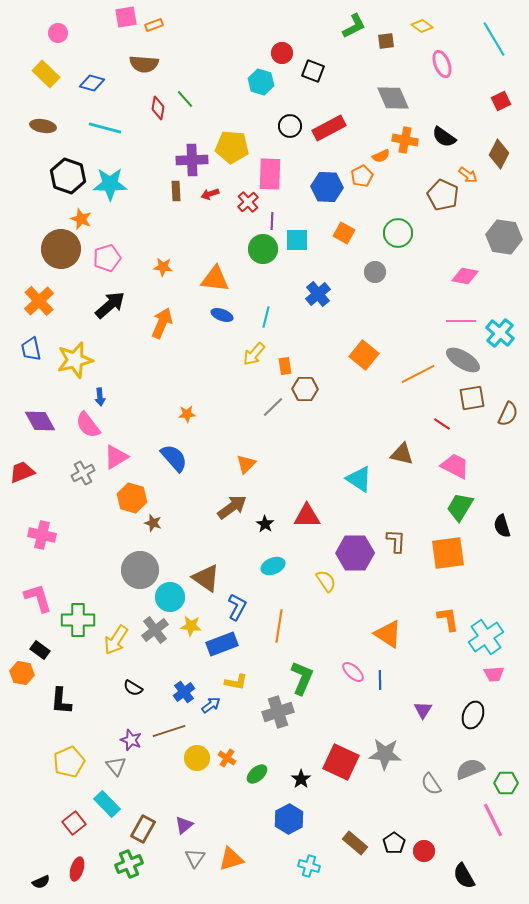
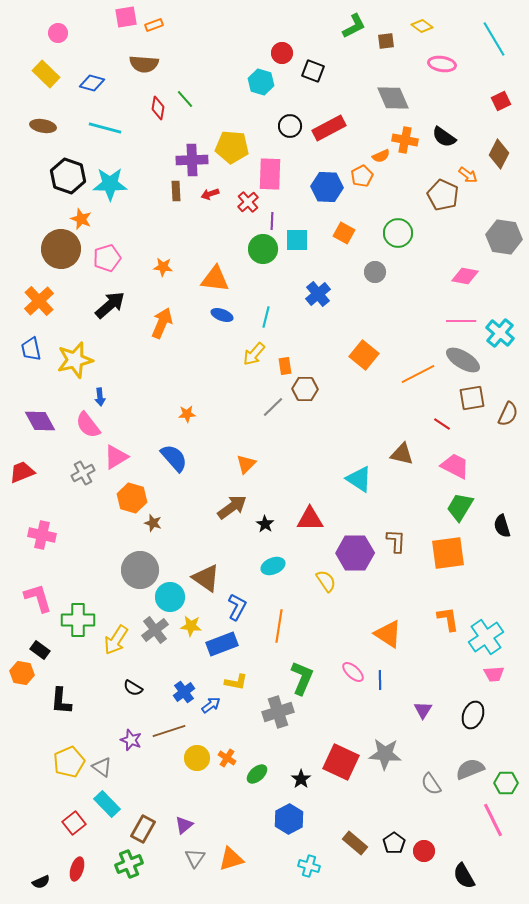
pink ellipse at (442, 64): rotated 60 degrees counterclockwise
red triangle at (307, 516): moved 3 px right, 3 px down
gray triangle at (116, 766): moved 14 px left, 1 px down; rotated 15 degrees counterclockwise
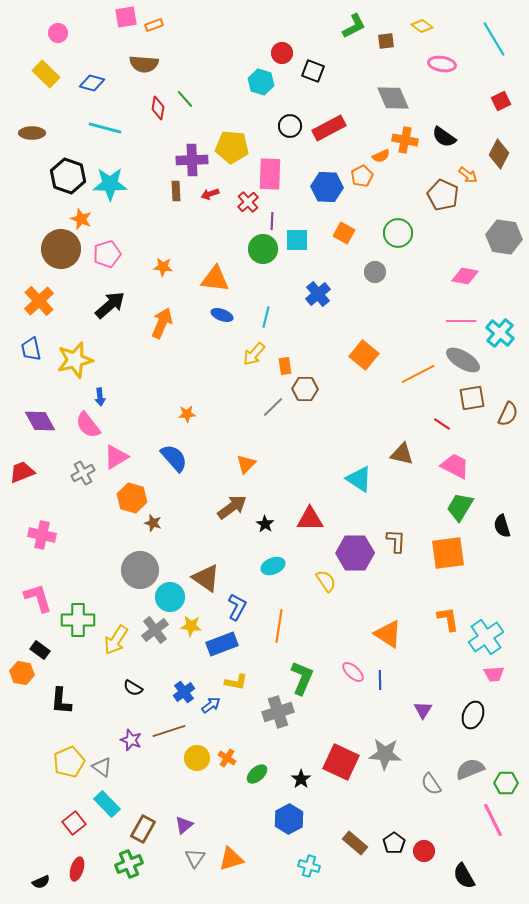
brown ellipse at (43, 126): moved 11 px left, 7 px down; rotated 10 degrees counterclockwise
pink pentagon at (107, 258): moved 4 px up
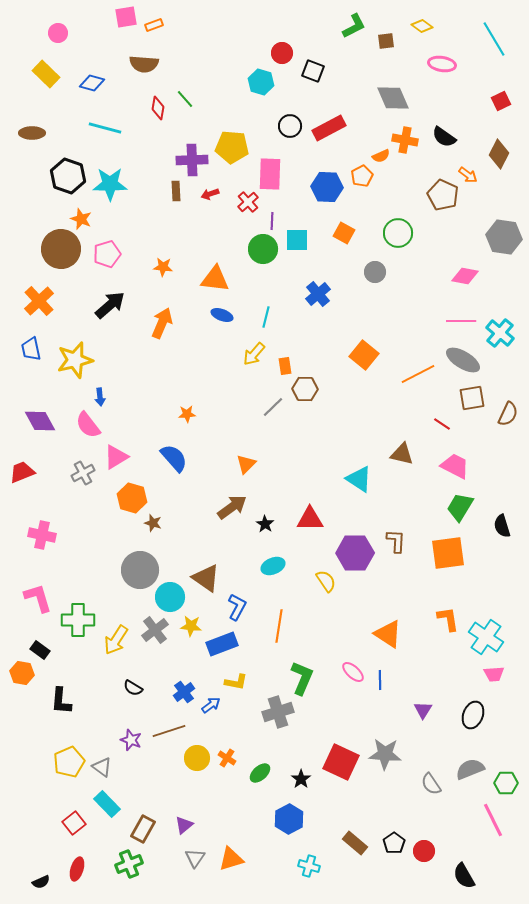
cyan cross at (486, 637): rotated 20 degrees counterclockwise
green ellipse at (257, 774): moved 3 px right, 1 px up
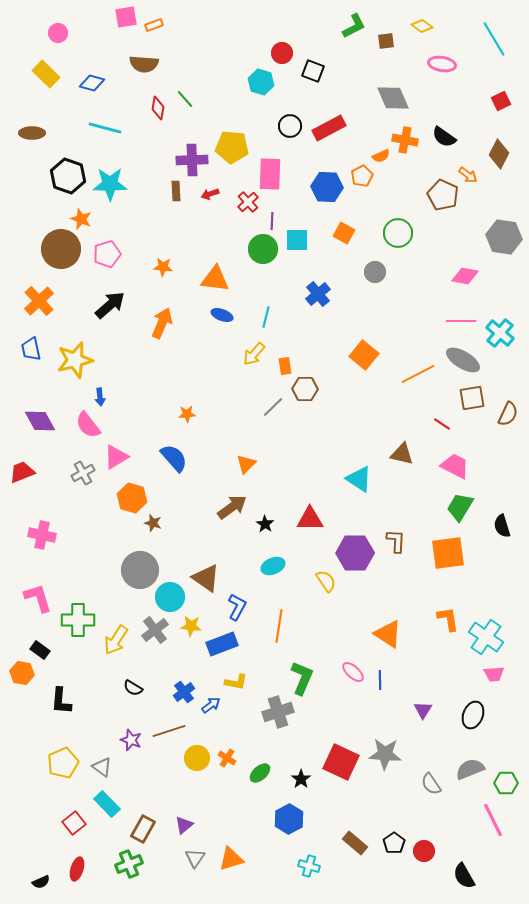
yellow pentagon at (69, 762): moved 6 px left, 1 px down
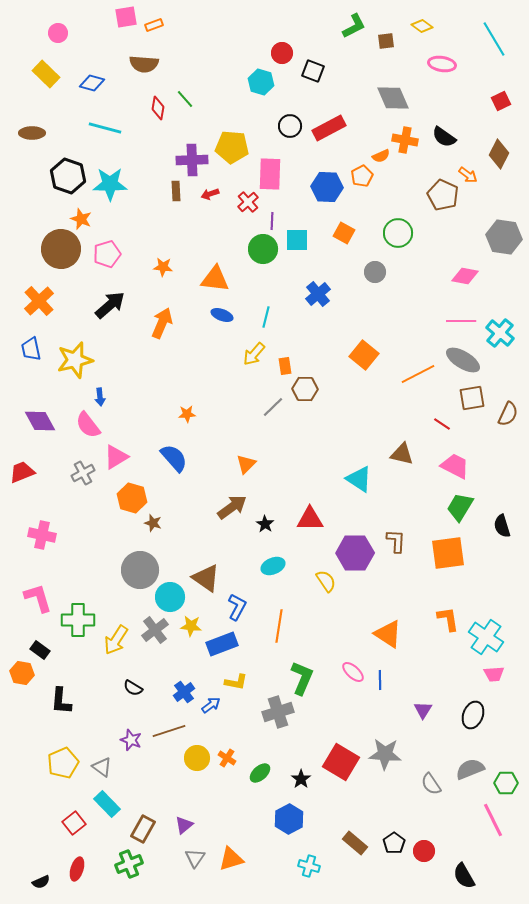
red square at (341, 762): rotated 6 degrees clockwise
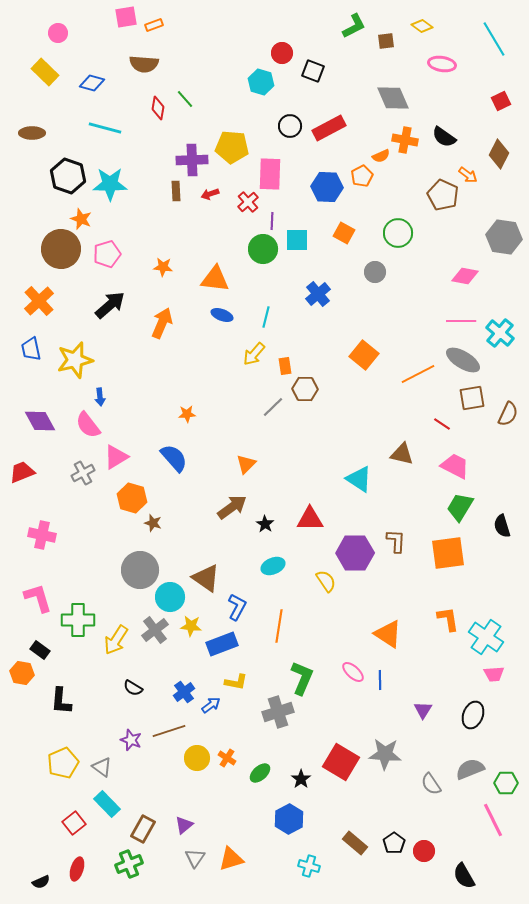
yellow rectangle at (46, 74): moved 1 px left, 2 px up
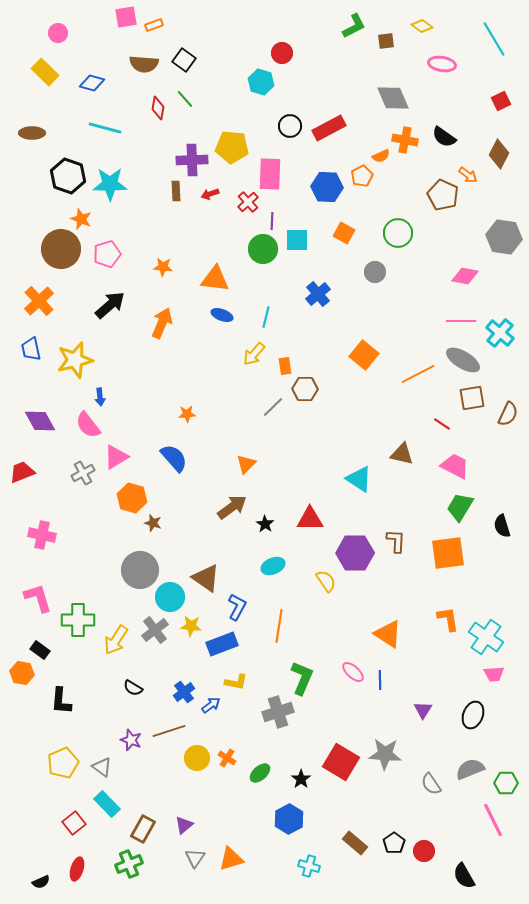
black square at (313, 71): moved 129 px left, 11 px up; rotated 15 degrees clockwise
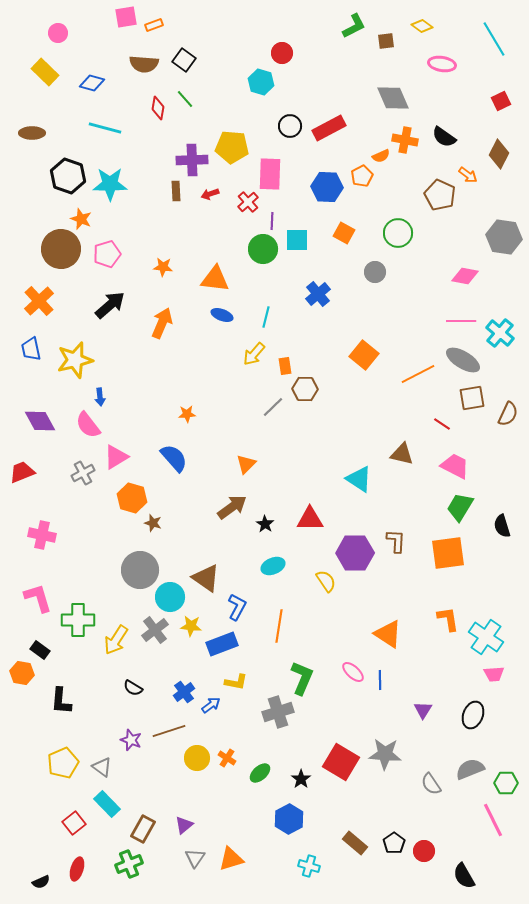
brown pentagon at (443, 195): moved 3 px left
